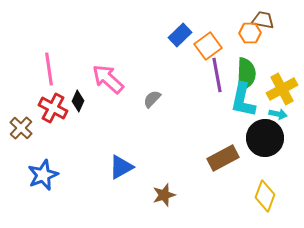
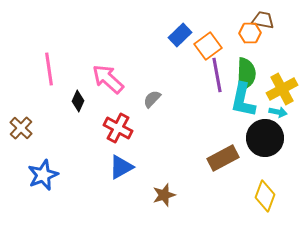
red cross: moved 65 px right, 20 px down
cyan arrow: moved 2 px up
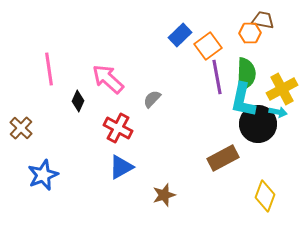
purple line: moved 2 px down
black circle: moved 7 px left, 14 px up
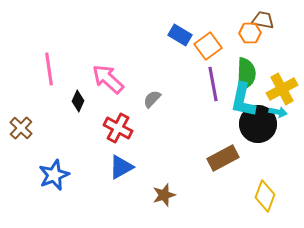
blue rectangle: rotated 75 degrees clockwise
purple line: moved 4 px left, 7 px down
blue star: moved 11 px right
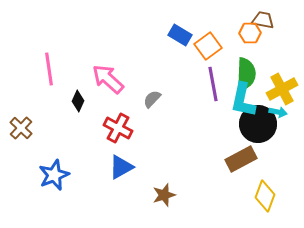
brown rectangle: moved 18 px right, 1 px down
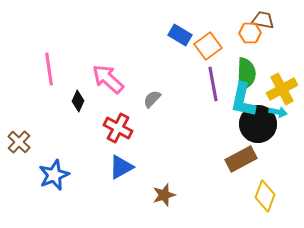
brown cross: moved 2 px left, 14 px down
